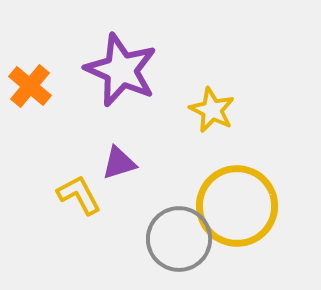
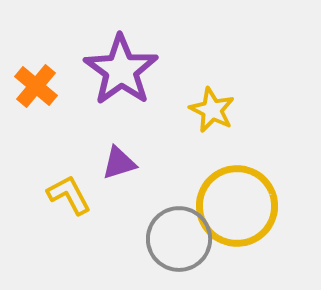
purple star: rotated 12 degrees clockwise
orange cross: moved 6 px right
yellow L-shape: moved 10 px left
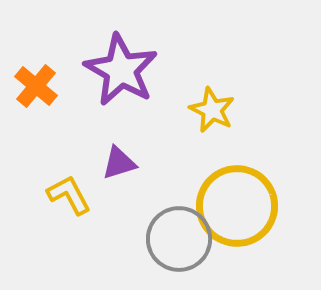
purple star: rotated 6 degrees counterclockwise
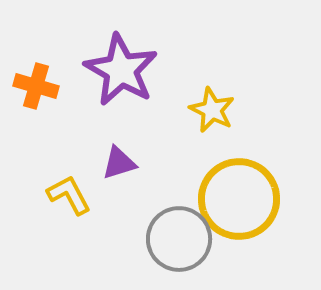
orange cross: rotated 24 degrees counterclockwise
yellow circle: moved 2 px right, 7 px up
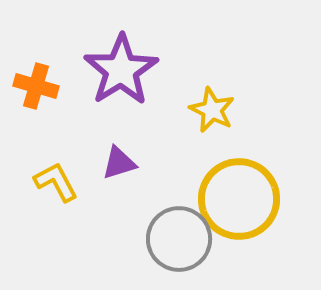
purple star: rotated 10 degrees clockwise
yellow L-shape: moved 13 px left, 13 px up
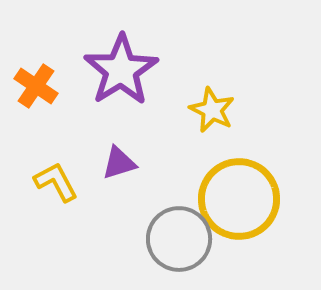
orange cross: rotated 18 degrees clockwise
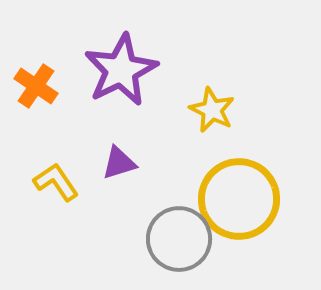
purple star: rotated 6 degrees clockwise
yellow L-shape: rotated 6 degrees counterclockwise
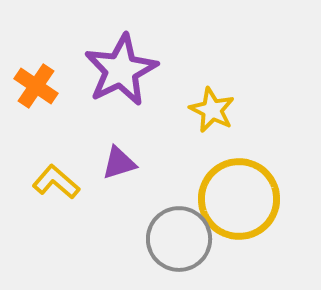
yellow L-shape: rotated 15 degrees counterclockwise
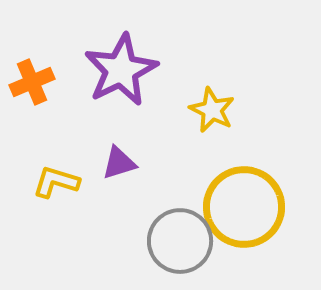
orange cross: moved 4 px left, 4 px up; rotated 33 degrees clockwise
yellow L-shape: rotated 24 degrees counterclockwise
yellow circle: moved 5 px right, 8 px down
gray circle: moved 1 px right, 2 px down
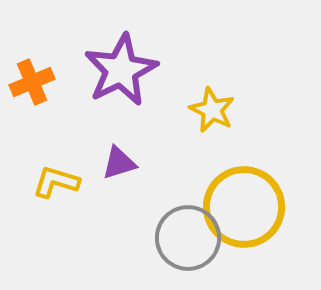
gray circle: moved 8 px right, 3 px up
